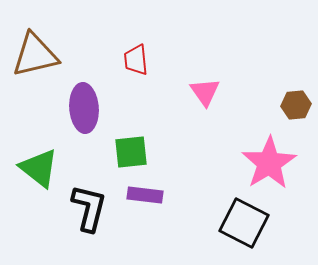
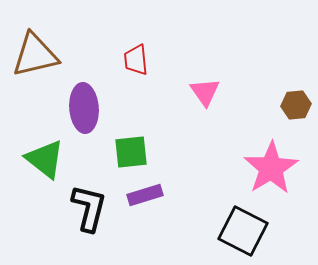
pink star: moved 2 px right, 5 px down
green triangle: moved 6 px right, 9 px up
purple rectangle: rotated 24 degrees counterclockwise
black square: moved 1 px left, 8 px down
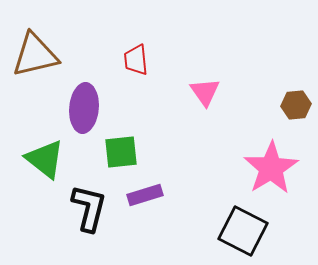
purple ellipse: rotated 9 degrees clockwise
green square: moved 10 px left
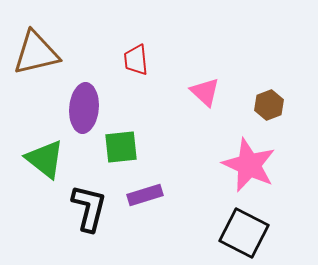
brown triangle: moved 1 px right, 2 px up
pink triangle: rotated 12 degrees counterclockwise
brown hexagon: moved 27 px left; rotated 16 degrees counterclockwise
green square: moved 5 px up
pink star: moved 22 px left, 3 px up; rotated 16 degrees counterclockwise
black square: moved 1 px right, 2 px down
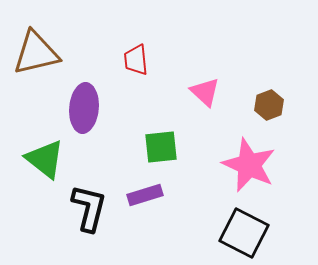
green square: moved 40 px right
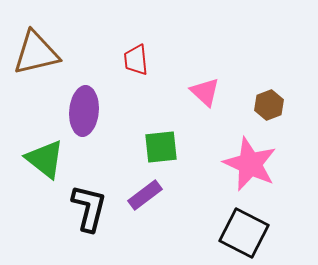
purple ellipse: moved 3 px down
pink star: moved 1 px right, 1 px up
purple rectangle: rotated 20 degrees counterclockwise
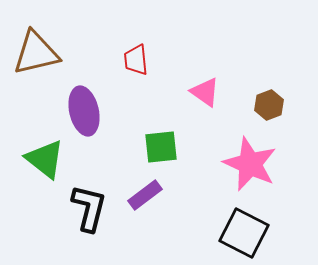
pink triangle: rotated 8 degrees counterclockwise
purple ellipse: rotated 18 degrees counterclockwise
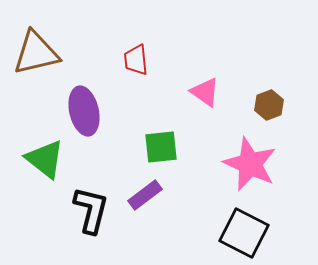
black L-shape: moved 2 px right, 2 px down
